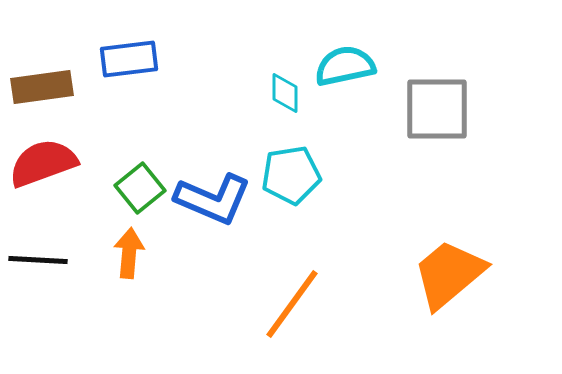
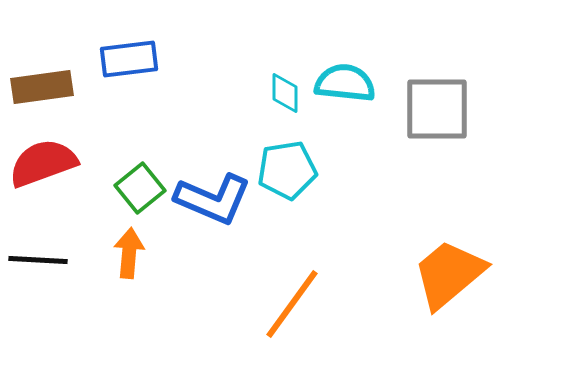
cyan semicircle: moved 17 px down; rotated 18 degrees clockwise
cyan pentagon: moved 4 px left, 5 px up
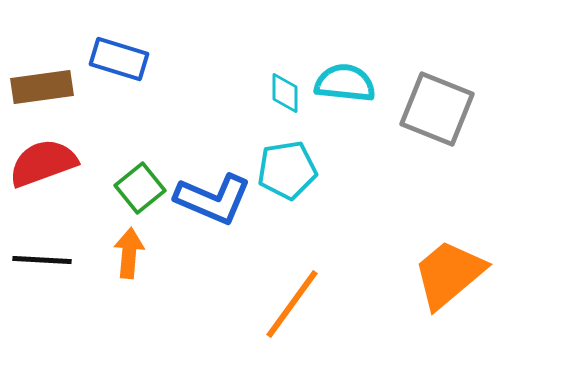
blue rectangle: moved 10 px left; rotated 24 degrees clockwise
gray square: rotated 22 degrees clockwise
black line: moved 4 px right
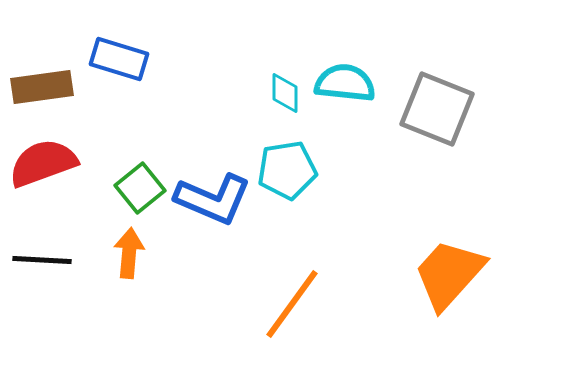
orange trapezoid: rotated 8 degrees counterclockwise
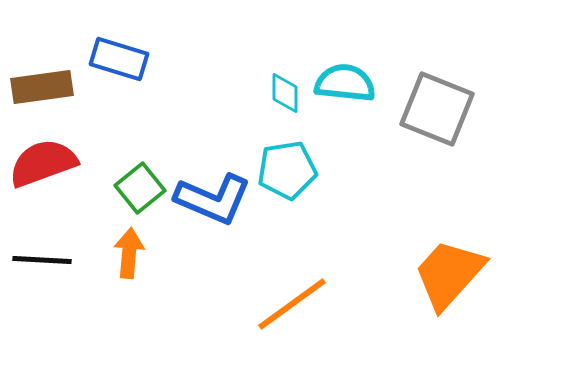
orange line: rotated 18 degrees clockwise
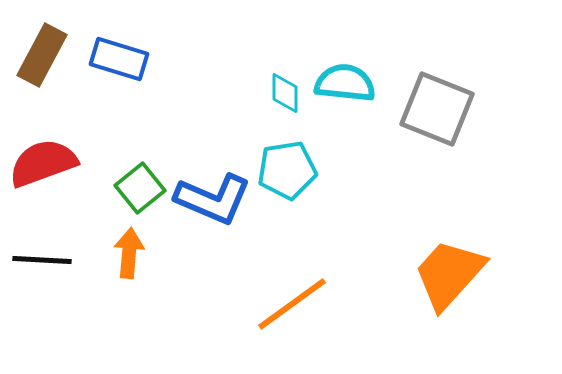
brown rectangle: moved 32 px up; rotated 54 degrees counterclockwise
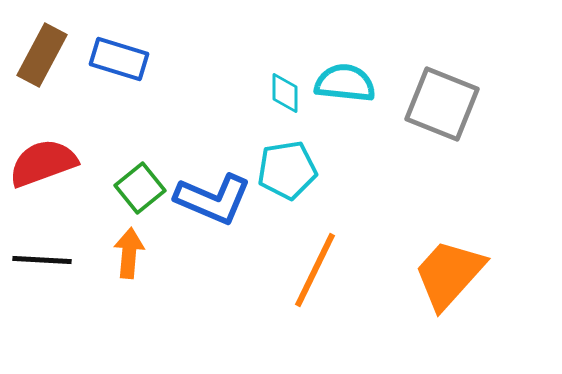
gray square: moved 5 px right, 5 px up
orange line: moved 23 px right, 34 px up; rotated 28 degrees counterclockwise
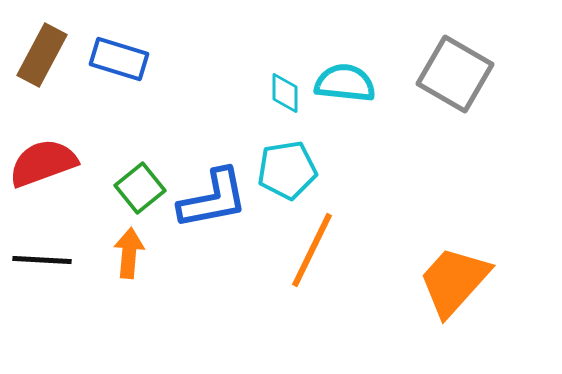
gray square: moved 13 px right, 30 px up; rotated 8 degrees clockwise
blue L-shape: rotated 34 degrees counterclockwise
orange line: moved 3 px left, 20 px up
orange trapezoid: moved 5 px right, 7 px down
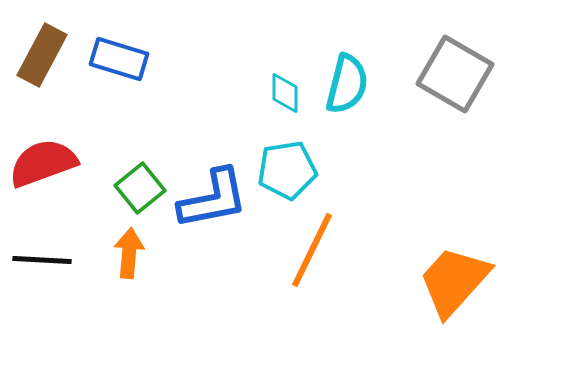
cyan semicircle: moved 2 px right, 1 px down; rotated 98 degrees clockwise
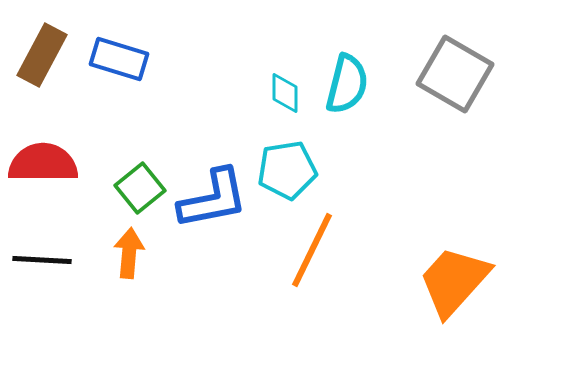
red semicircle: rotated 20 degrees clockwise
